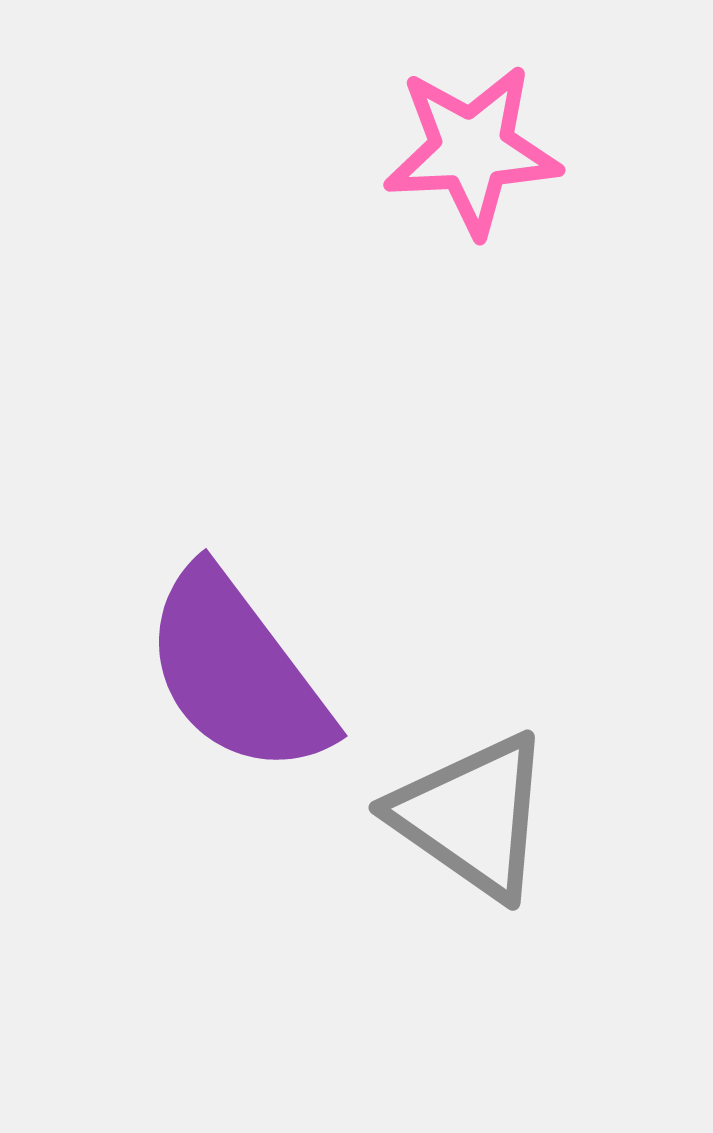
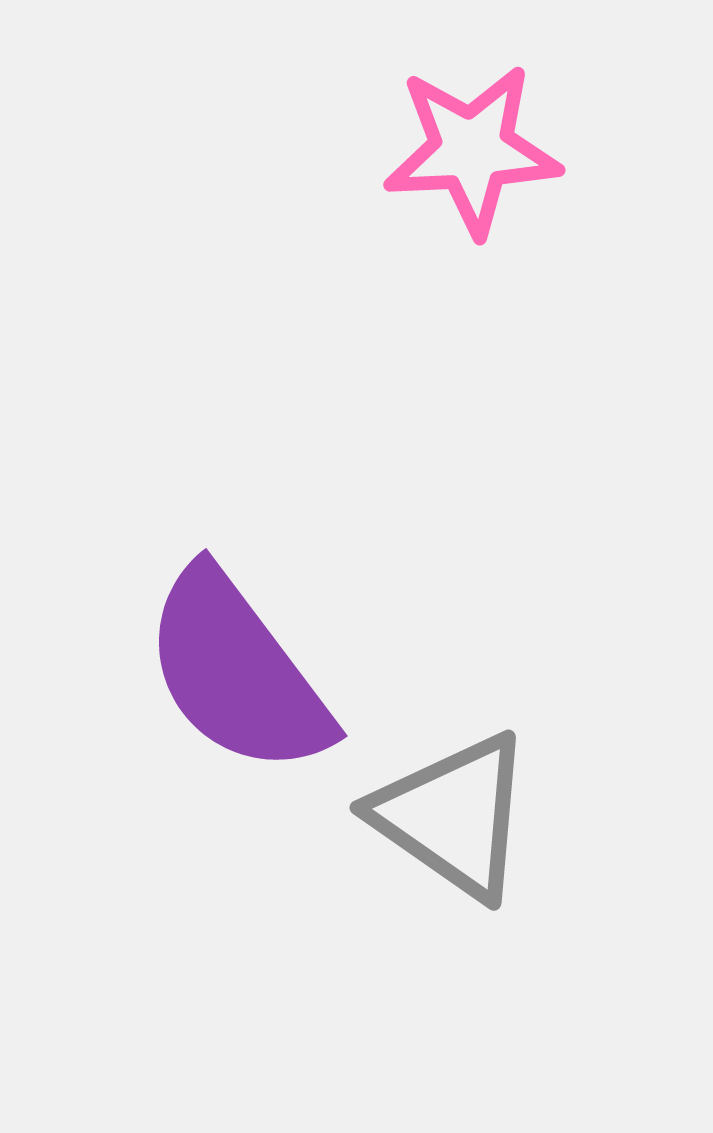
gray triangle: moved 19 px left
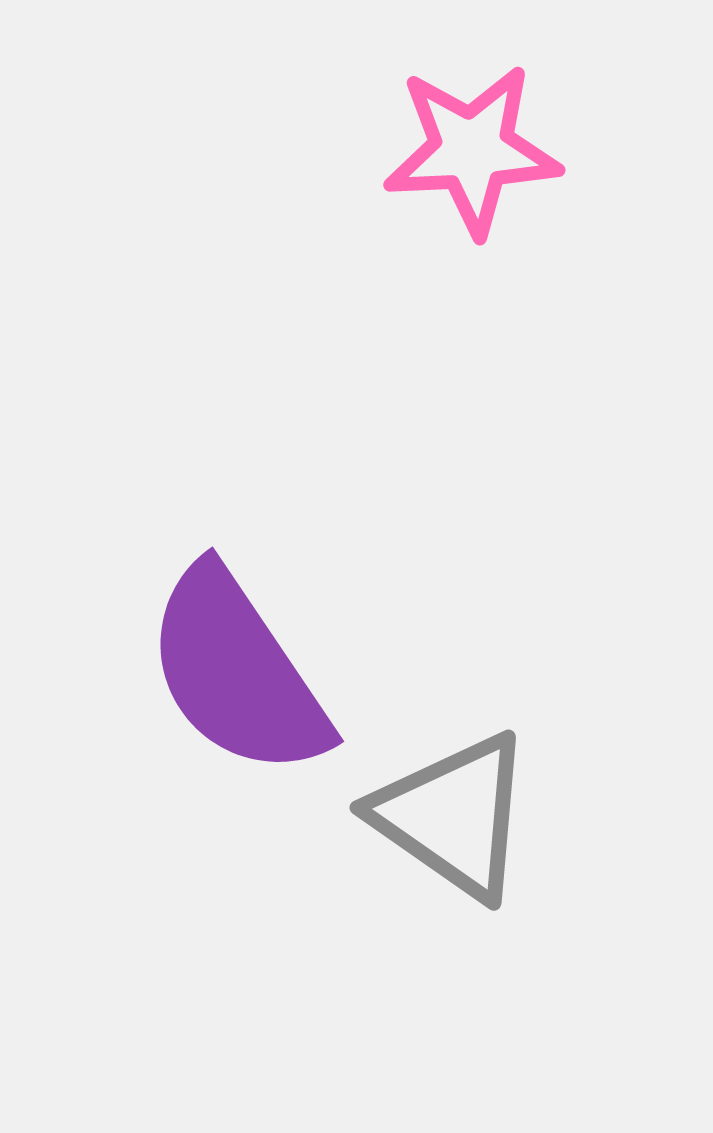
purple semicircle: rotated 3 degrees clockwise
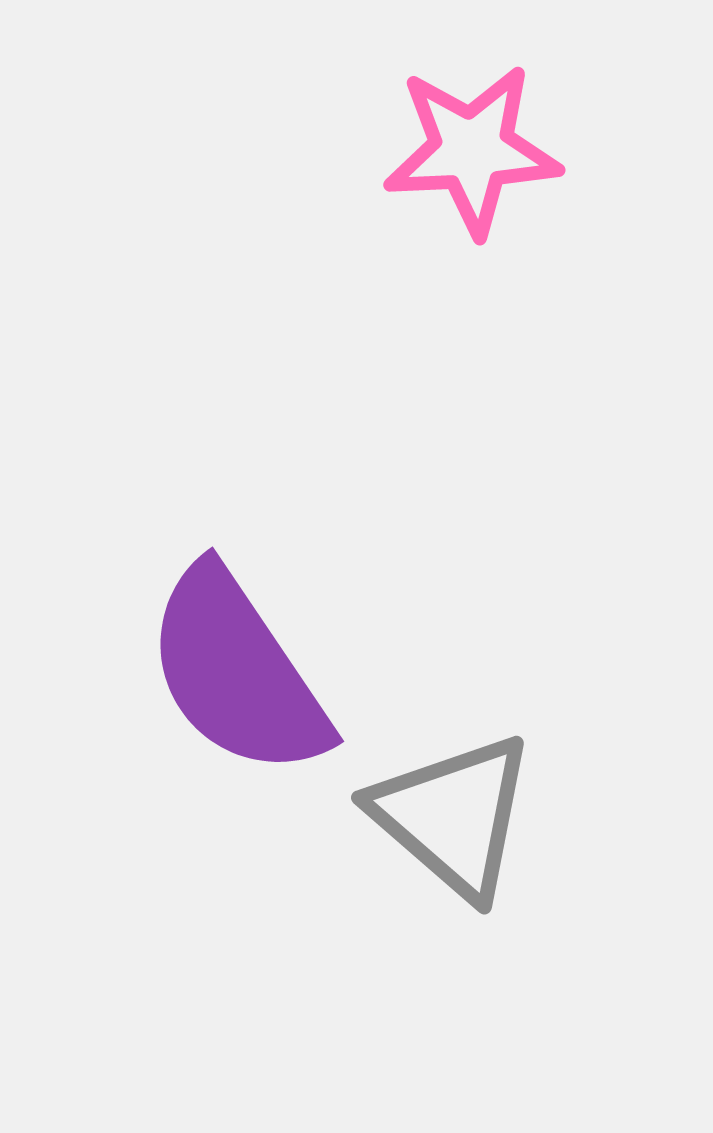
gray triangle: rotated 6 degrees clockwise
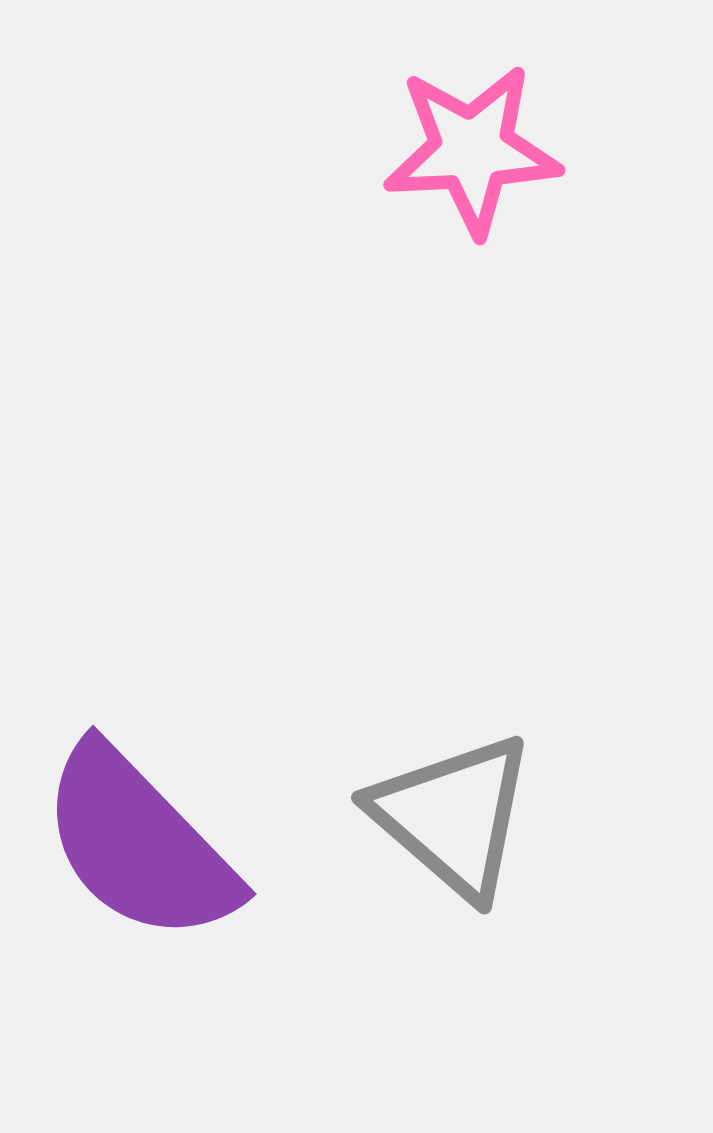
purple semicircle: moved 98 px left, 172 px down; rotated 10 degrees counterclockwise
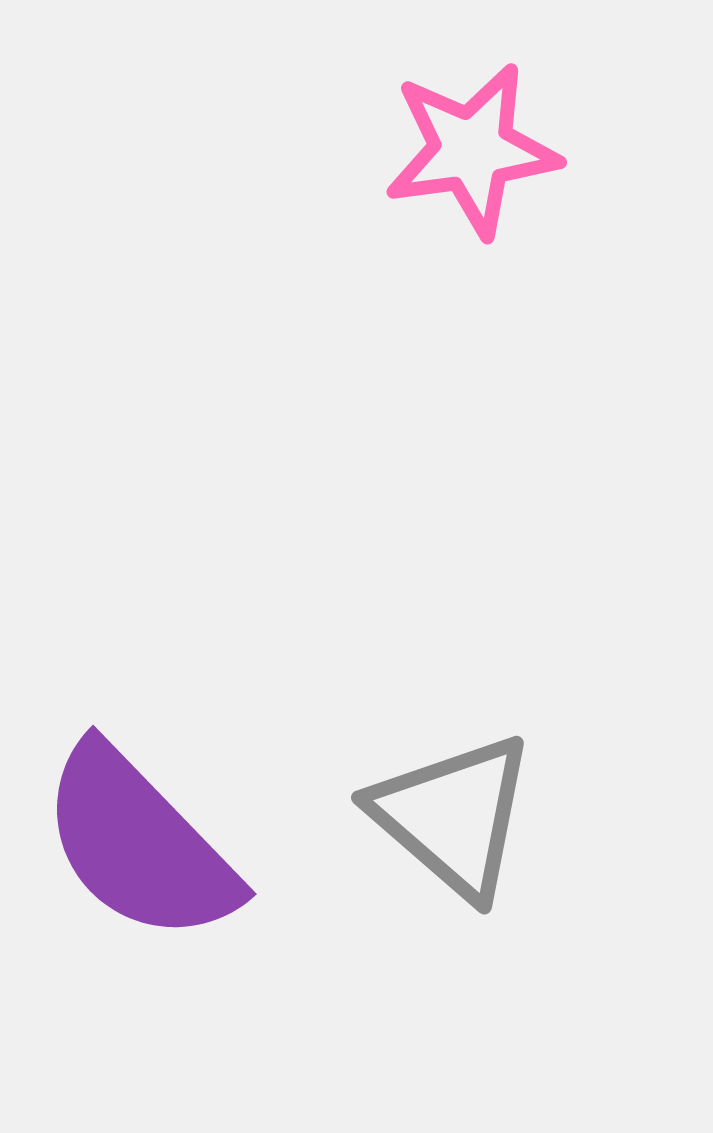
pink star: rotated 5 degrees counterclockwise
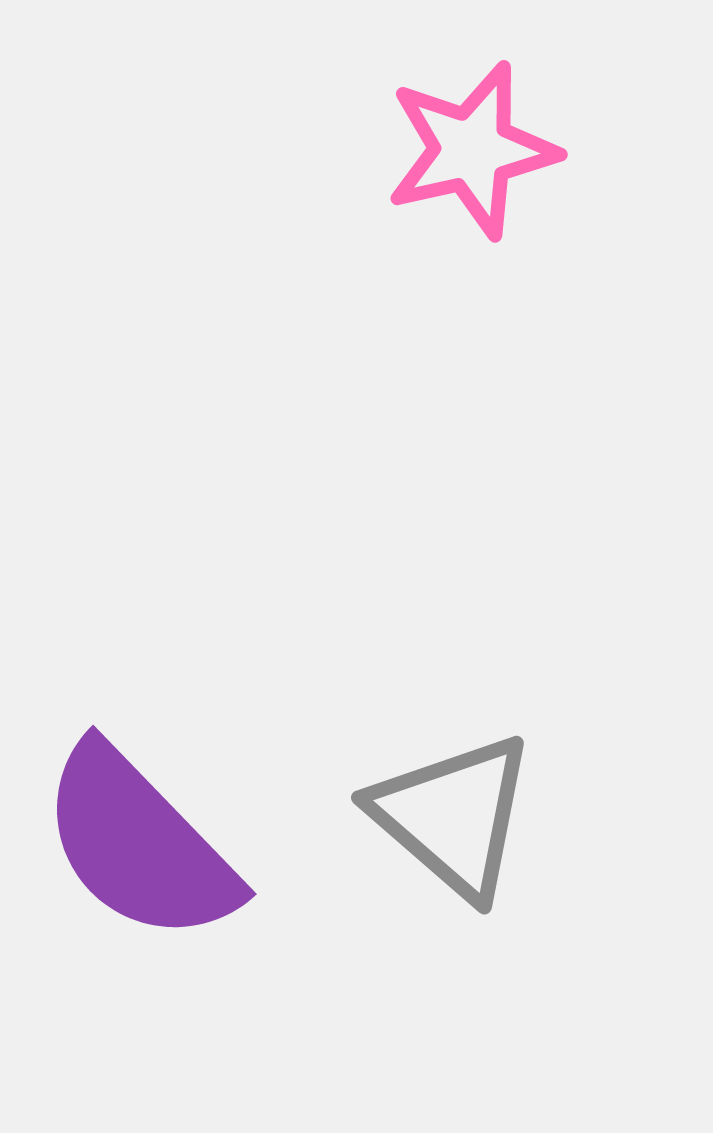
pink star: rotated 5 degrees counterclockwise
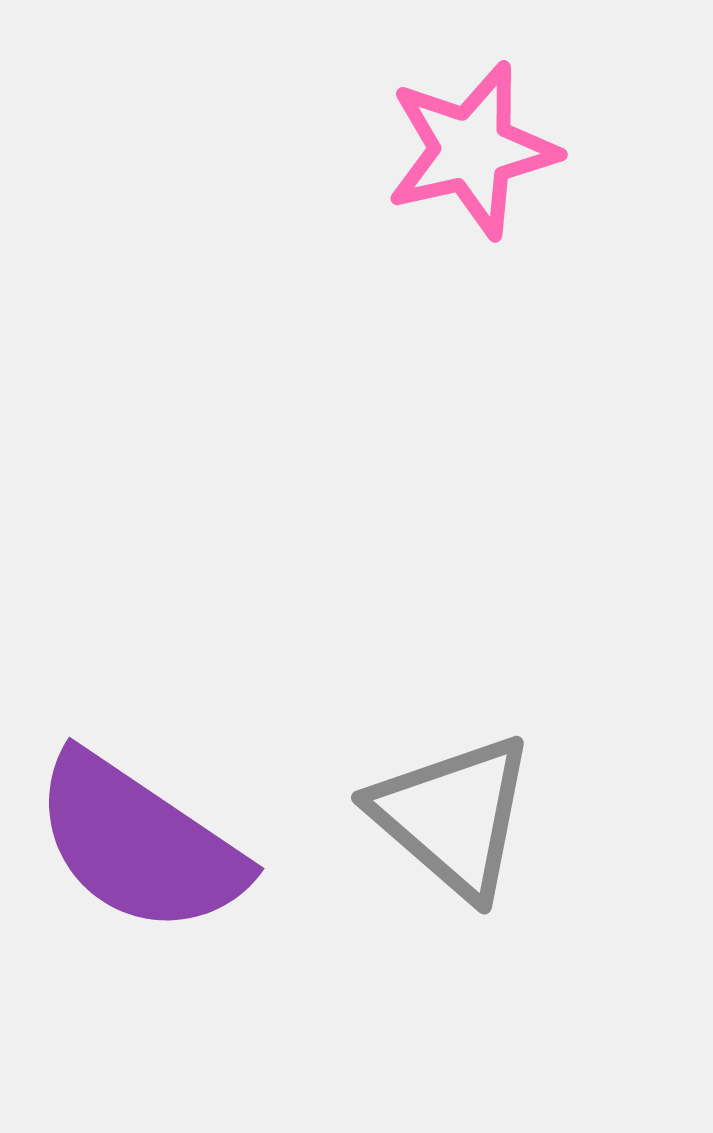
purple semicircle: rotated 12 degrees counterclockwise
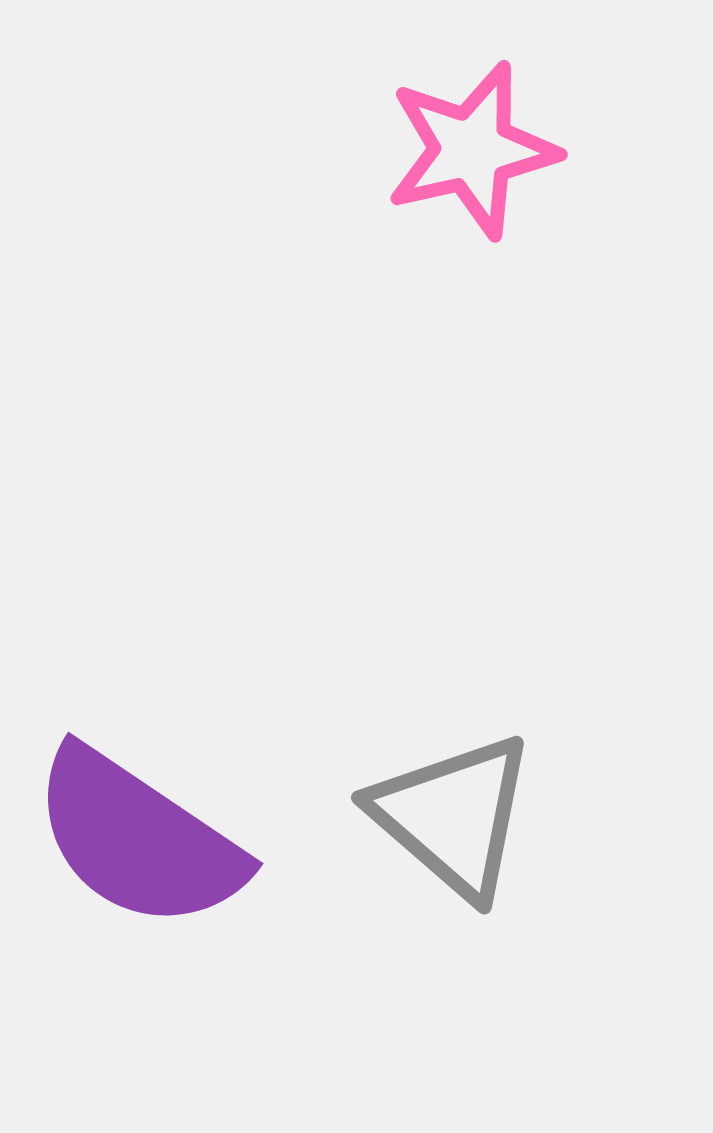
purple semicircle: moved 1 px left, 5 px up
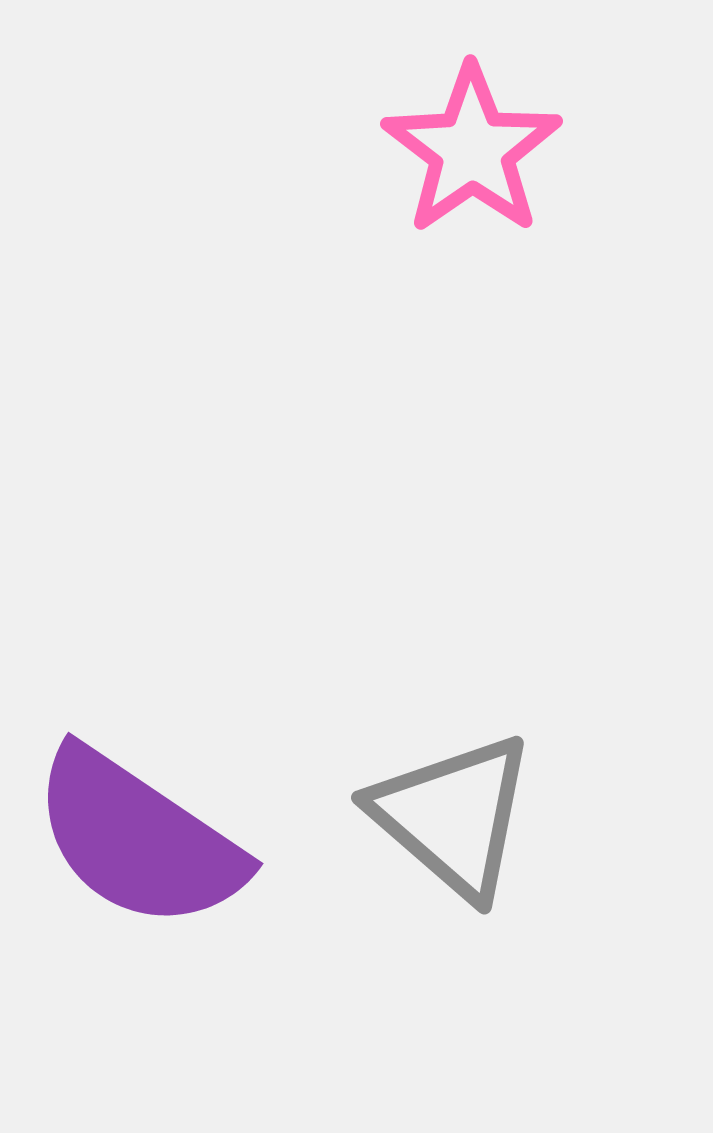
pink star: rotated 22 degrees counterclockwise
